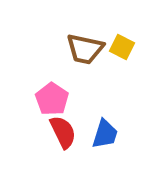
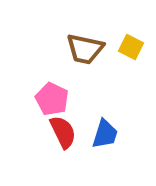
yellow square: moved 9 px right
pink pentagon: rotated 8 degrees counterclockwise
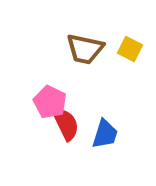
yellow square: moved 1 px left, 2 px down
pink pentagon: moved 2 px left, 3 px down
red semicircle: moved 3 px right, 8 px up
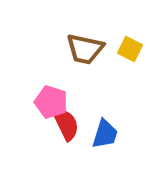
pink pentagon: moved 1 px right; rotated 8 degrees counterclockwise
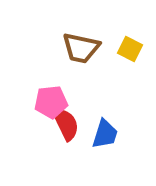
brown trapezoid: moved 4 px left, 1 px up
pink pentagon: rotated 24 degrees counterclockwise
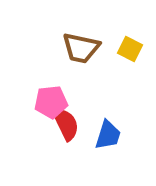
blue trapezoid: moved 3 px right, 1 px down
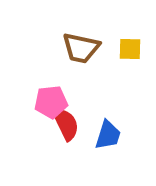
yellow square: rotated 25 degrees counterclockwise
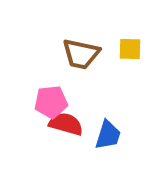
brown trapezoid: moved 6 px down
red semicircle: rotated 48 degrees counterclockwise
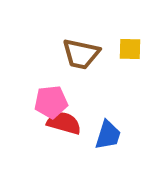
red semicircle: moved 2 px left, 1 px up
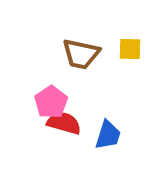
pink pentagon: rotated 28 degrees counterclockwise
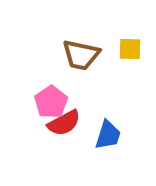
brown trapezoid: moved 1 px down
red semicircle: rotated 136 degrees clockwise
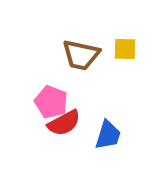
yellow square: moved 5 px left
pink pentagon: rotated 16 degrees counterclockwise
